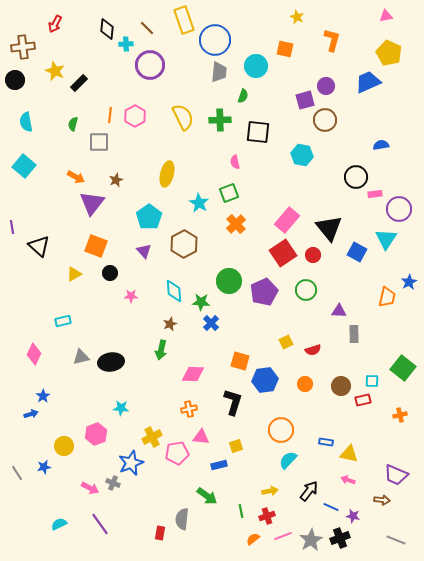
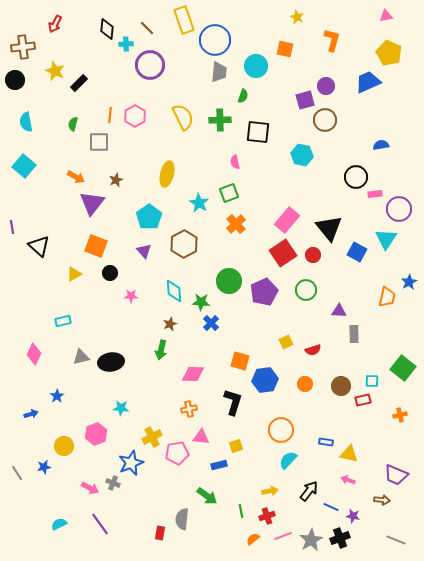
blue star at (43, 396): moved 14 px right
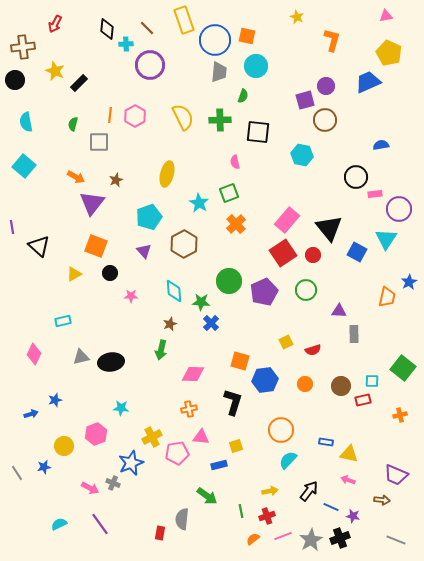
orange square at (285, 49): moved 38 px left, 13 px up
cyan pentagon at (149, 217): rotated 15 degrees clockwise
blue star at (57, 396): moved 2 px left, 4 px down; rotated 16 degrees clockwise
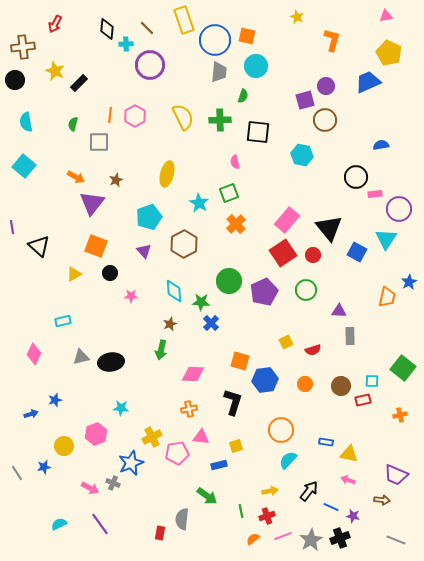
gray rectangle at (354, 334): moved 4 px left, 2 px down
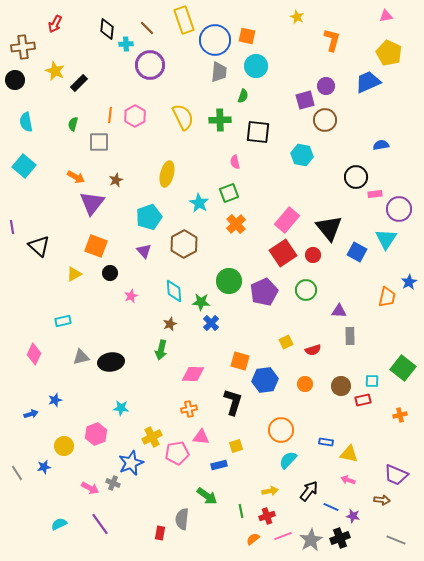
pink star at (131, 296): rotated 24 degrees counterclockwise
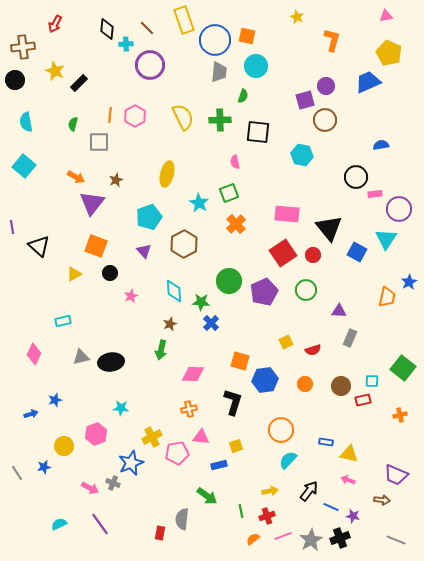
pink rectangle at (287, 220): moved 6 px up; rotated 55 degrees clockwise
gray rectangle at (350, 336): moved 2 px down; rotated 24 degrees clockwise
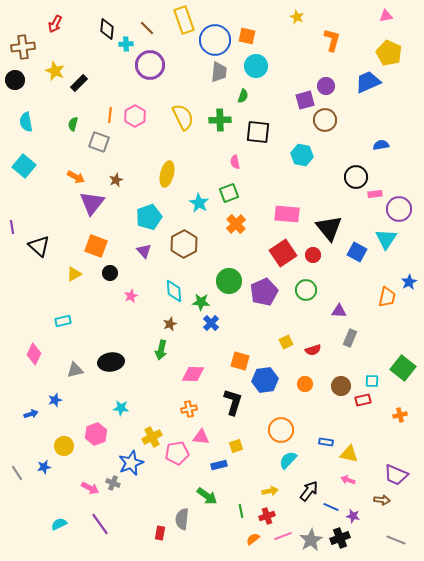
gray square at (99, 142): rotated 20 degrees clockwise
gray triangle at (81, 357): moved 6 px left, 13 px down
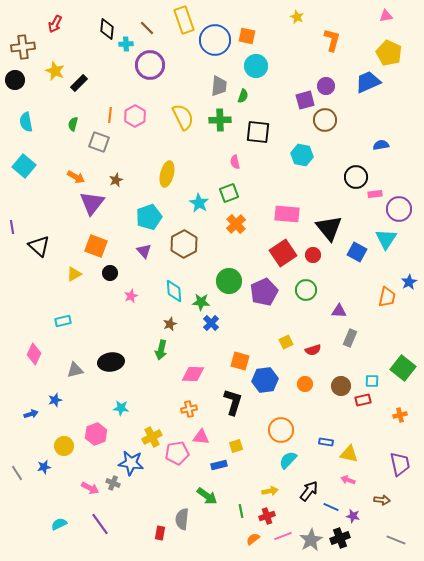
gray trapezoid at (219, 72): moved 14 px down
blue star at (131, 463): rotated 30 degrees clockwise
purple trapezoid at (396, 475): moved 4 px right, 11 px up; rotated 125 degrees counterclockwise
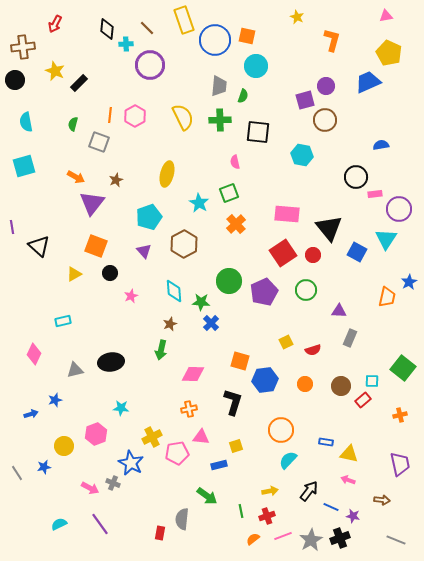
cyan square at (24, 166): rotated 35 degrees clockwise
red rectangle at (363, 400): rotated 28 degrees counterclockwise
blue star at (131, 463): rotated 20 degrees clockwise
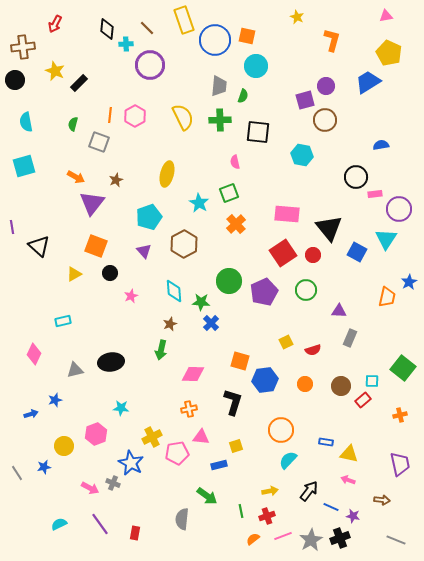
blue trapezoid at (368, 82): rotated 8 degrees counterclockwise
red rectangle at (160, 533): moved 25 px left
